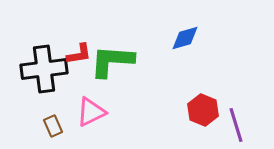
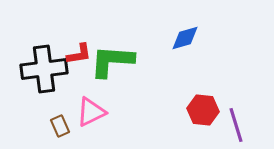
red hexagon: rotated 16 degrees counterclockwise
brown rectangle: moved 7 px right
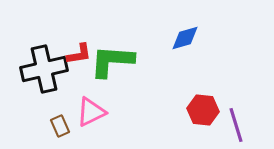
black cross: rotated 6 degrees counterclockwise
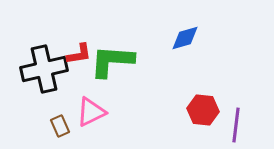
purple line: rotated 24 degrees clockwise
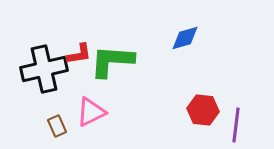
brown rectangle: moved 3 px left
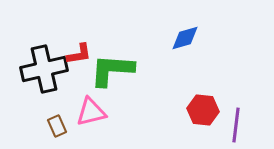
green L-shape: moved 9 px down
pink triangle: rotated 12 degrees clockwise
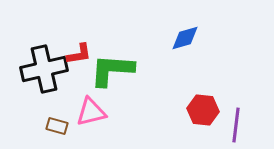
brown rectangle: rotated 50 degrees counterclockwise
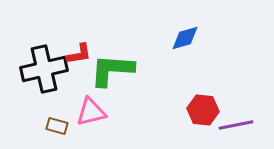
purple line: rotated 72 degrees clockwise
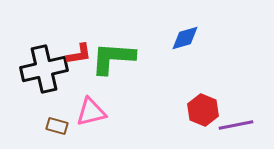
green L-shape: moved 1 px right, 12 px up
red hexagon: rotated 16 degrees clockwise
